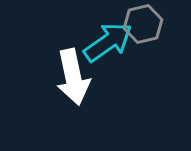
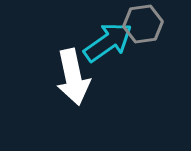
gray hexagon: rotated 6 degrees clockwise
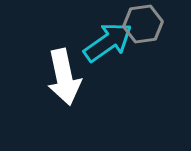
white arrow: moved 9 px left
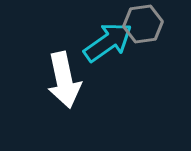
white arrow: moved 3 px down
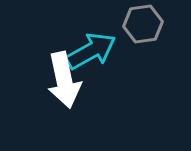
cyan arrow: moved 17 px left, 9 px down; rotated 6 degrees clockwise
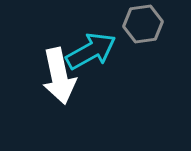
white arrow: moved 5 px left, 4 px up
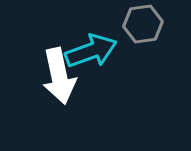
cyan arrow: rotated 9 degrees clockwise
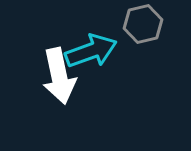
gray hexagon: rotated 6 degrees counterclockwise
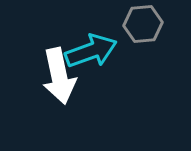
gray hexagon: rotated 9 degrees clockwise
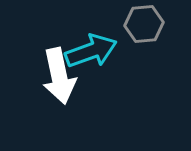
gray hexagon: moved 1 px right
